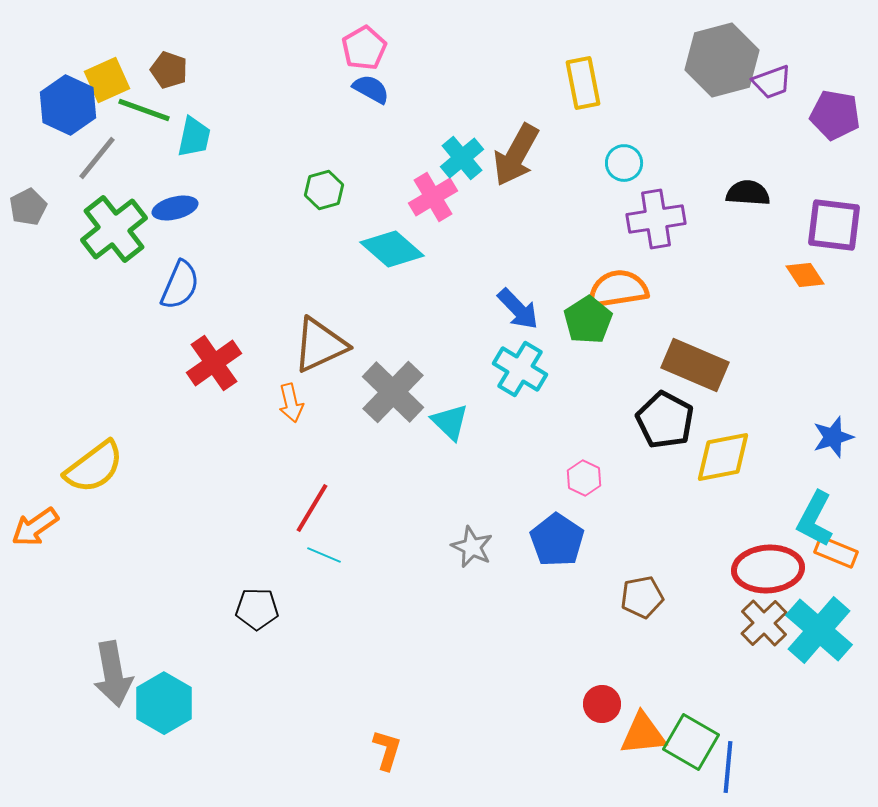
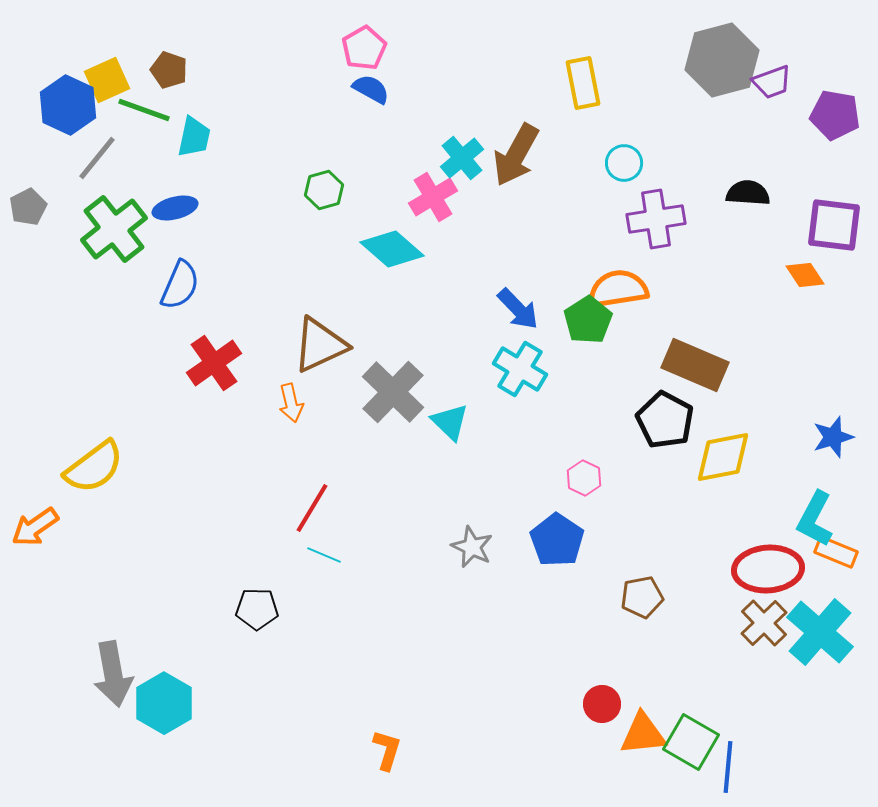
cyan cross at (819, 630): moved 1 px right, 2 px down
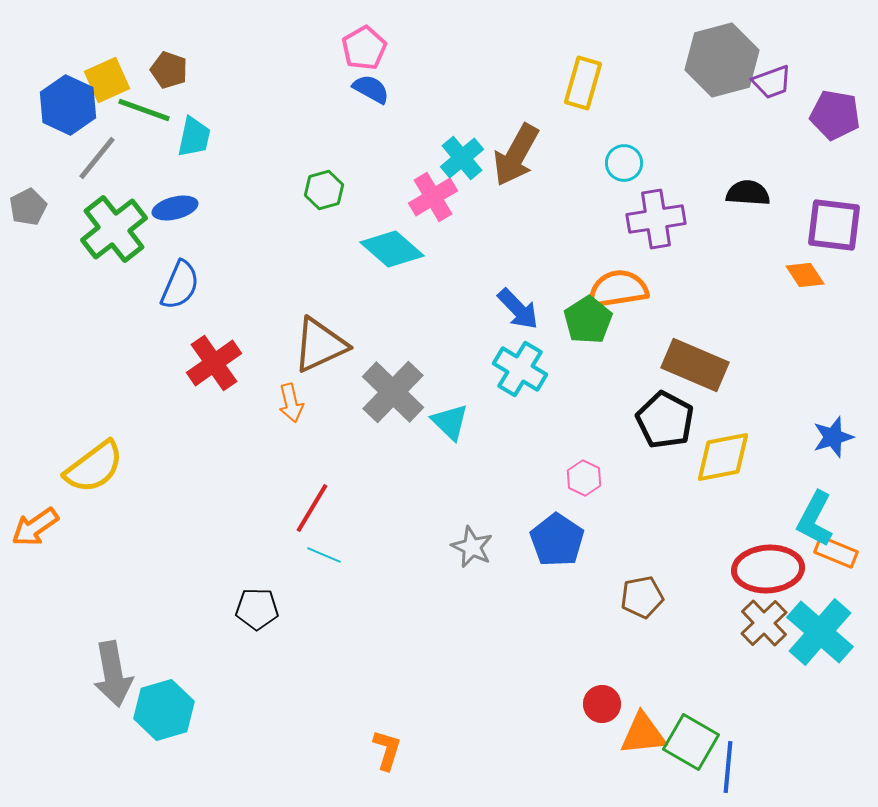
yellow rectangle at (583, 83): rotated 27 degrees clockwise
cyan hexagon at (164, 703): moved 7 px down; rotated 14 degrees clockwise
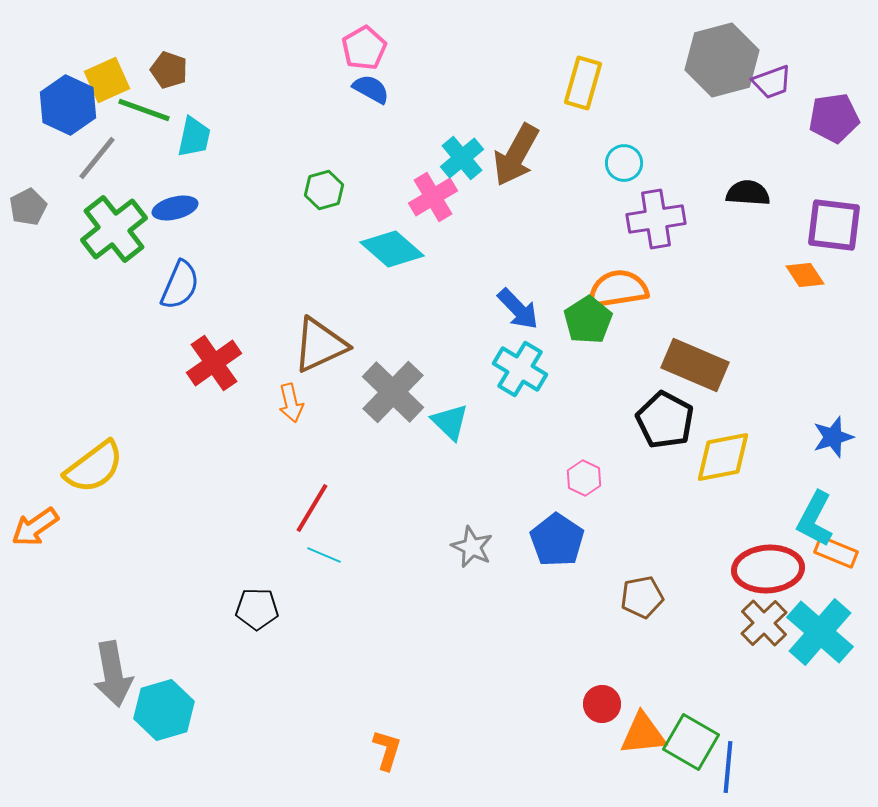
purple pentagon at (835, 115): moved 1 px left, 3 px down; rotated 18 degrees counterclockwise
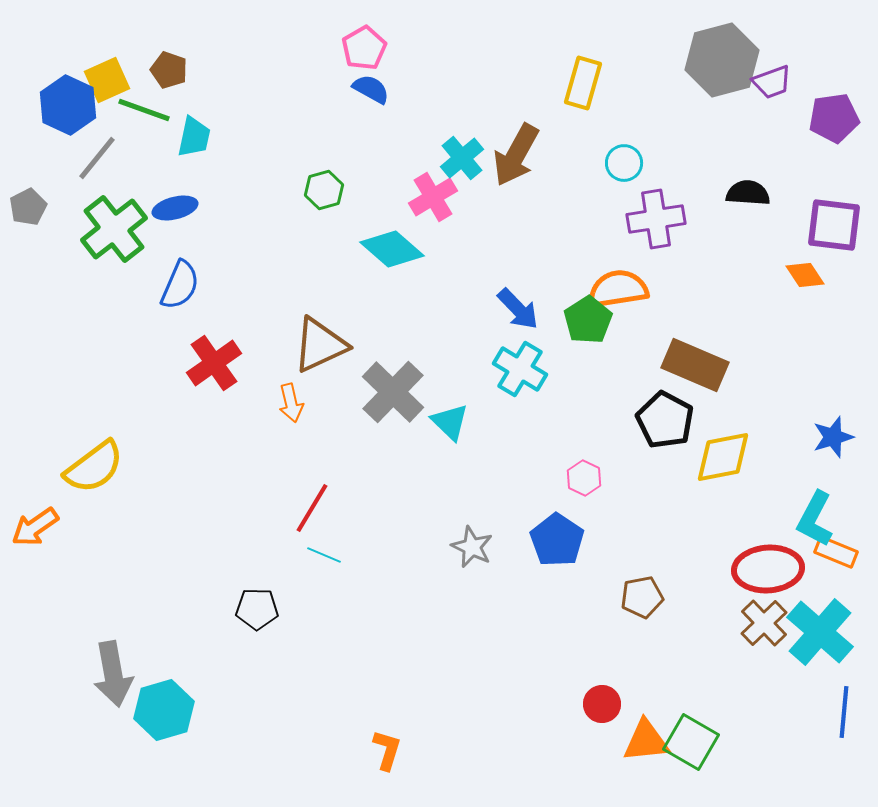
orange triangle at (643, 734): moved 3 px right, 7 px down
blue line at (728, 767): moved 116 px right, 55 px up
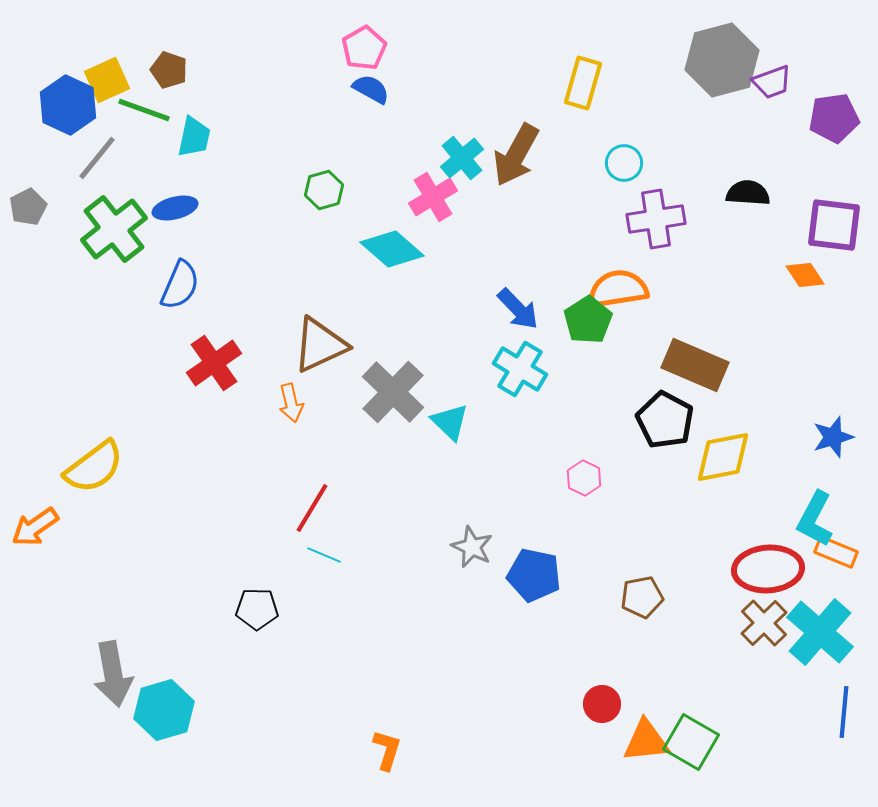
blue pentagon at (557, 540): moved 23 px left, 35 px down; rotated 22 degrees counterclockwise
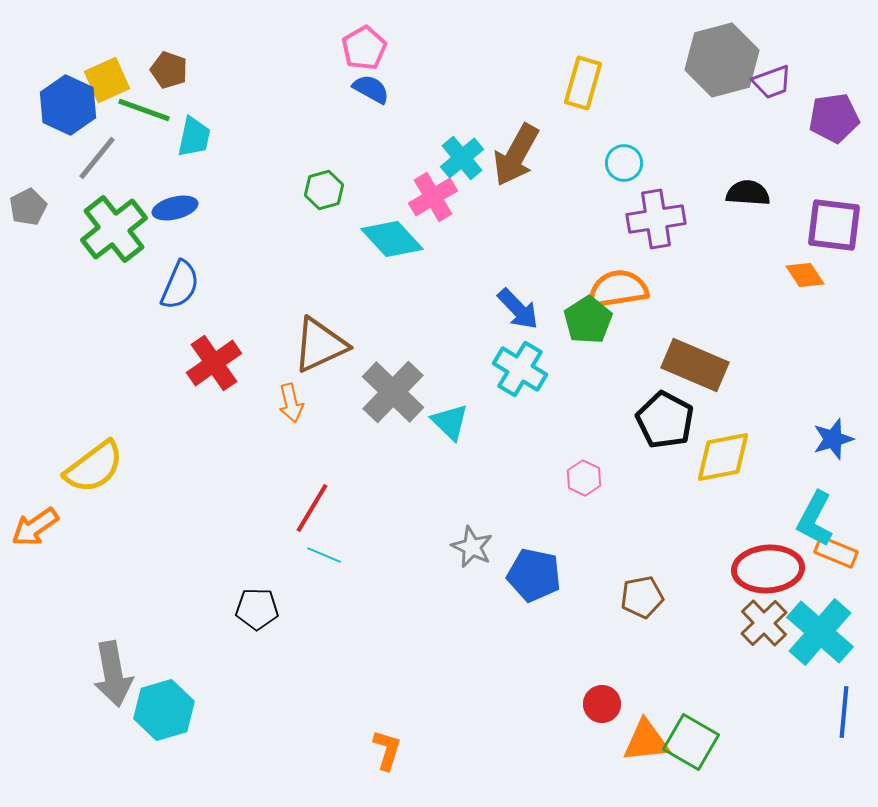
cyan diamond at (392, 249): moved 10 px up; rotated 6 degrees clockwise
blue star at (833, 437): moved 2 px down
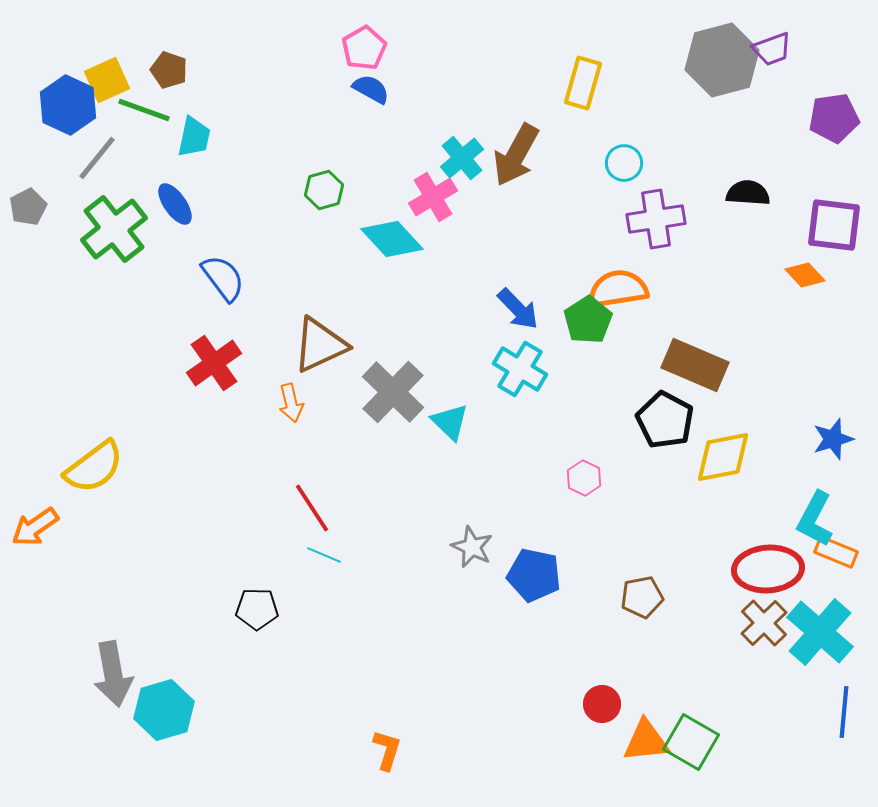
purple trapezoid at (772, 82): moved 33 px up
blue ellipse at (175, 208): moved 4 px up; rotated 69 degrees clockwise
orange diamond at (805, 275): rotated 9 degrees counterclockwise
blue semicircle at (180, 285): moved 43 px right, 7 px up; rotated 60 degrees counterclockwise
red line at (312, 508): rotated 64 degrees counterclockwise
